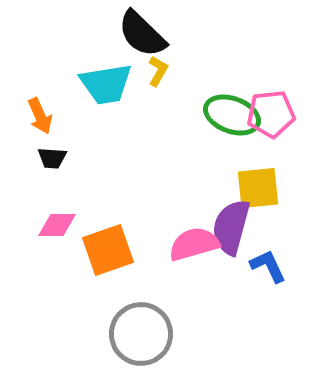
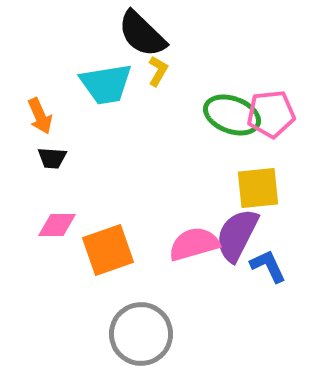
purple semicircle: moved 6 px right, 8 px down; rotated 12 degrees clockwise
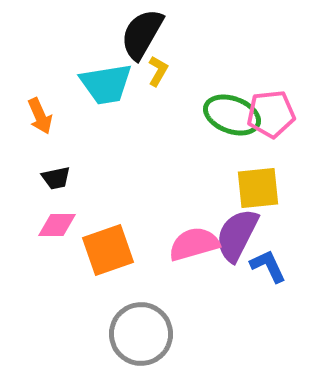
black semicircle: rotated 76 degrees clockwise
black trapezoid: moved 4 px right, 20 px down; rotated 16 degrees counterclockwise
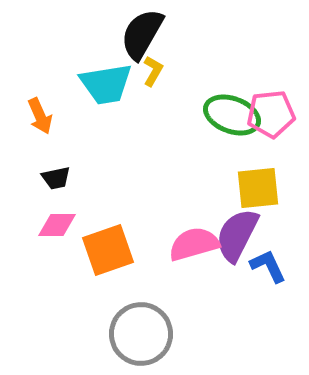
yellow L-shape: moved 5 px left
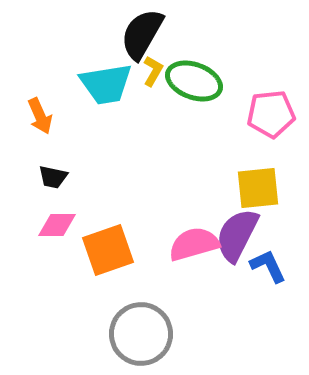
green ellipse: moved 38 px left, 34 px up
black trapezoid: moved 3 px left, 1 px up; rotated 24 degrees clockwise
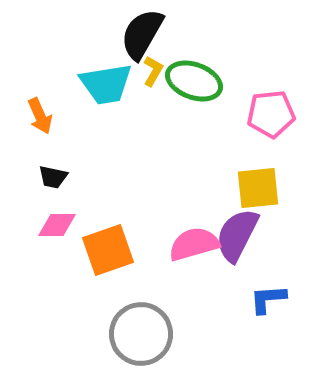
blue L-shape: moved 33 px down; rotated 69 degrees counterclockwise
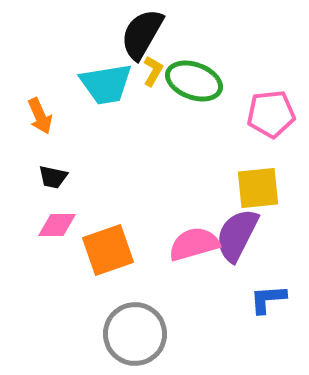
gray circle: moved 6 px left
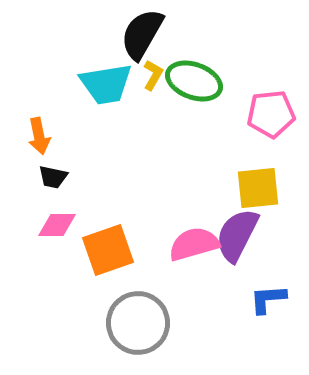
yellow L-shape: moved 4 px down
orange arrow: moved 1 px left, 20 px down; rotated 12 degrees clockwise
gray circle: moved 3 px right, 11 px up
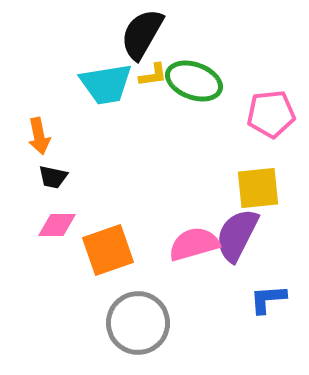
yellow L-shape: rotated 52 degrees clockwise
